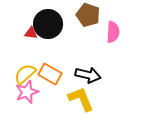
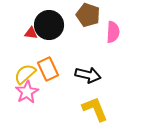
black circle: moved 1 px right, 1 px down
orange rectangle: moved 2 px left, 5 px up; rotated 35 degrees clockwise
pink star: rotated 10 degrees counterclockwise
yellow L-shape: moved 14 px right, 10 px down
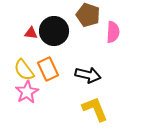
black circle: moved 5 px right, 6 px down
yellow semicircle: moved 1 px left, 4 px up; rotated 85 degrees counterclockwise
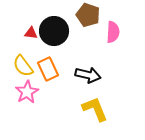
yellow semicircle: moved 1 px left, 4 px up
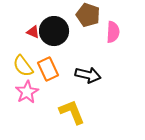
red triangle: moved 2 px right, 1 px up; rotated 16 degrees clockwise
yellow L-shape: moved 23 px left, 3 px down
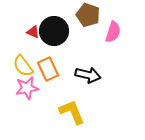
pink semicircle: rotated 15 degrees clockwise
pink star: moved 4 px up; rotated 20 degrees clockwise
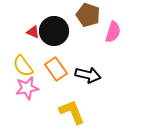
orange rectangle: moved 8 px right; rotated 10 degrees counterclockwise
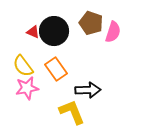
brown pentagon: moved 3 px right, 8 px down
black arrow: moved 15 px down; rotated 15 degrees counterclockwise
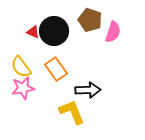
brown pentagon: moved 1 px left, 3 px up
yellow semicircle: moved 2 px left, 1 px down
pink star: moved 4 px left
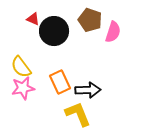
red triangle: moved 13 px up
orange rectangle: moved 4 px right, 13 px down; rotated 10 degrees clockwise
yellow L-shape: moved 6 px right, 2 px down
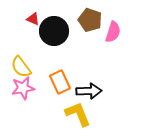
black arrow: moved 1 px right, 1 px down
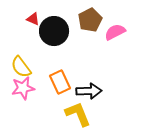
brown pentagon: rotated 25 degrees clockwise
pink semicircle: moved 2 px right; rotated 135 degrees counterclockwise
